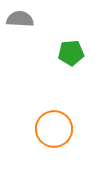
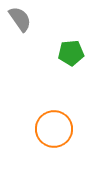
gray semicircle: rotated 52 degrees clockwise
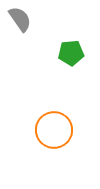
orange circle: moved 1 px down
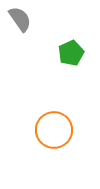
green pentagon: rotated 20 degrees counterclockwise
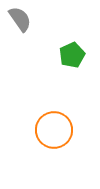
green pentagon: moved 1 px right, 2 px down
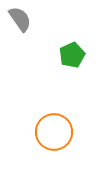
orange circle: moved 2 px down
